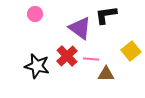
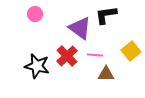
pink line: moved 4 px right, 4 px up
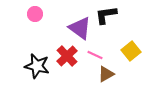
pink line: rotated 21 degrees clockwise
brown triangle: rotated 30 degrees counterclockwise
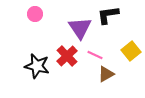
black L-shape: moved 2 px right
purple triangle: rotated 20 degrees clockwise
